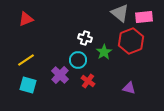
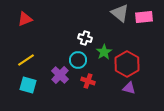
red triangle: moved 1 px left
red hexagon: moved 4 px left, 23 px down; rotated 10 degrees counterclockwise
red cross: rotated 16 degrees counterclockwise
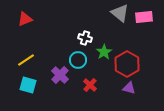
red cross: moved 2 px right, 4 px down; rotated 24 degrees clockwise
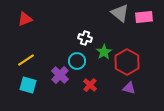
cyan circle: moved 1 px left, 1 px down
red hexagon: moved 2 px up
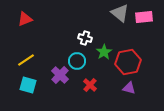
red hexagon: moved 1 px right; rotated 20 degrees clockwise
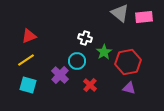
red triangle: moved 4 px right, 17 px down
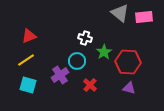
red hexagon: rotated 15 degrees clockwise
purple cross: rotated 12 degrees clockwise
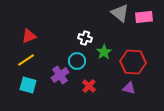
red hexagon: moved 5 px right
red cross: moved 1 px left, 1 px down
